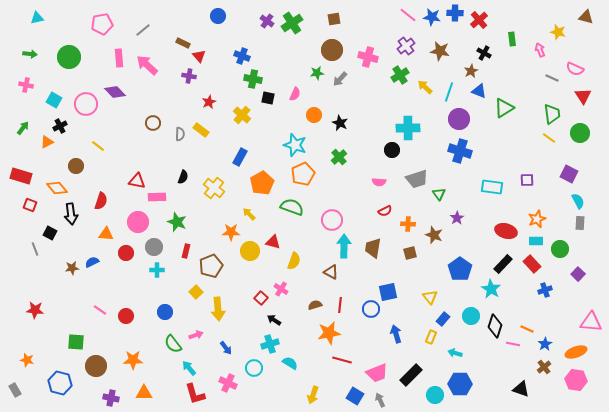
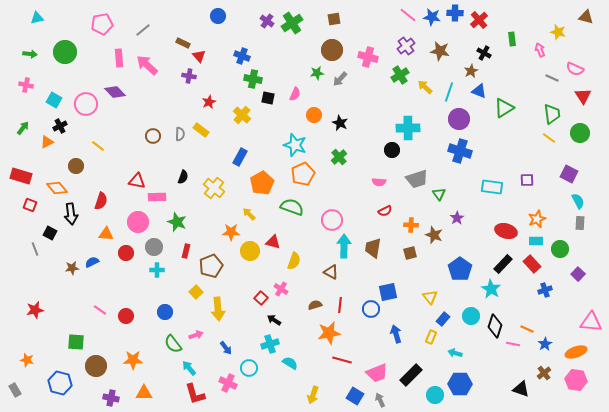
green circle at (69, 57): moved 4 px left, 5 px up
brown circle at (153, 123): moved 13 px down
orange cross at (408, 224): moved 3 px right, 1 px down
red star at (35, 310): rotated 18 degrees counterclockwise
brown cross at (544, 367): moved 6 px down
cyan circle at (254, 368): moved 5 px left
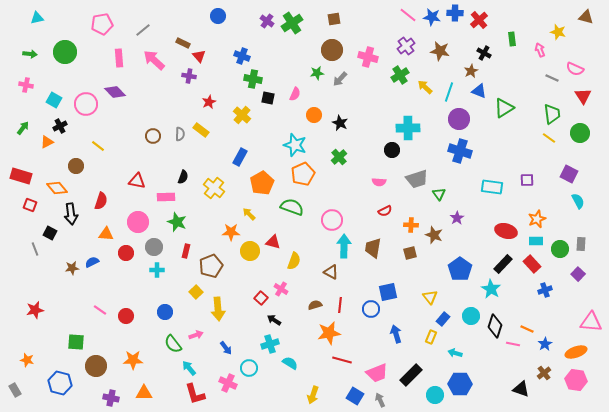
pink arrow at (147, 65): moved 7 px right, 5 px up
pink rectangle at (157, 197): moved 9 px right
gray rectangle at (580, 223): moved 1 px right, 21 px down
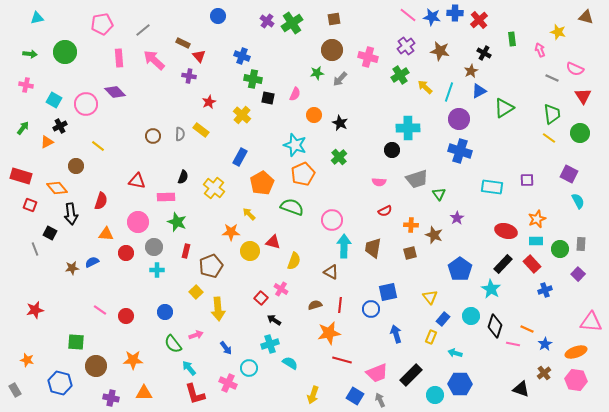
blue triangle at (479, 91): rotated 49 degrees counterclockwise
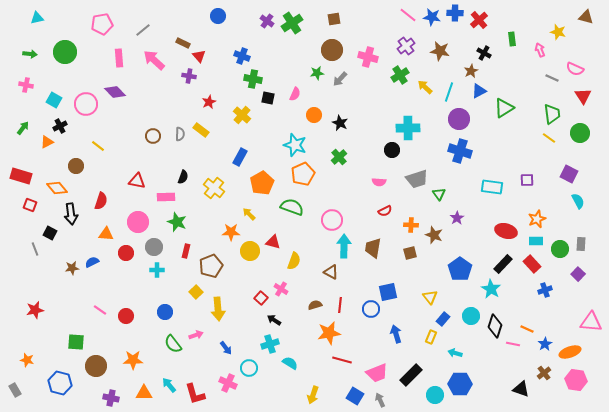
orange ellipse at (576, 352): moved 6 px left
cyan arrow at (189, 368): moved 20 px left, 17 px down
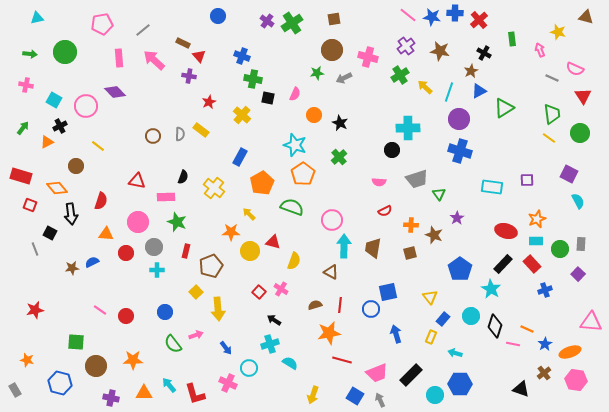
gray arrow at (340, 79): moved 4 px right, 1 px up; rotated 21 degrees clockwise
pink circle at (86, 104): moved 2 px down
orange pentagon at (303, 174): rotated 10 degrees counterclockwise
red square at (261, 298): moved 2 px left, 6 px up
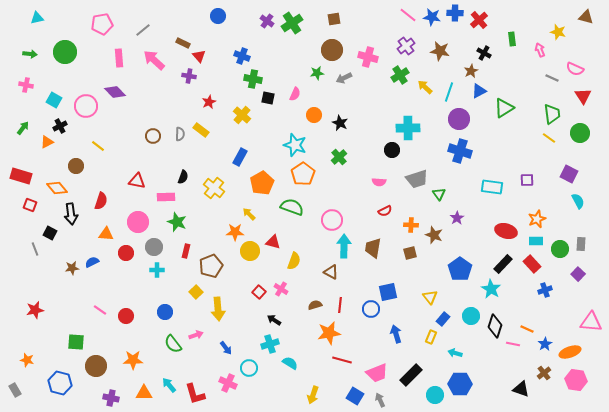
orange star at (231, 232): moved 4 px right
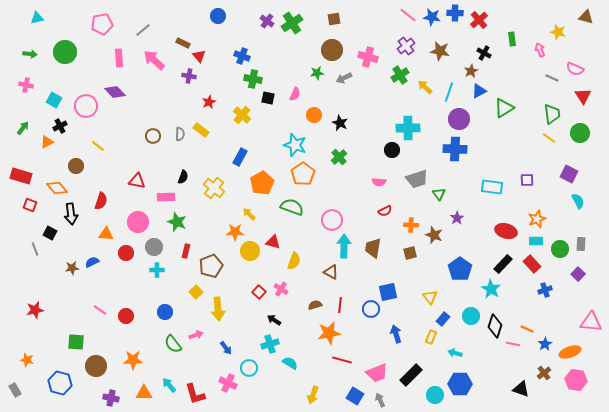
blue cross at (460, 151): moved 5 px left, 2 px up; rotated 15 degrees counterclockwise
